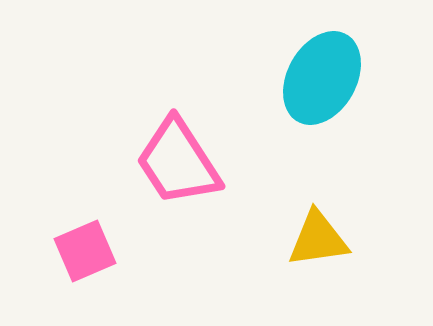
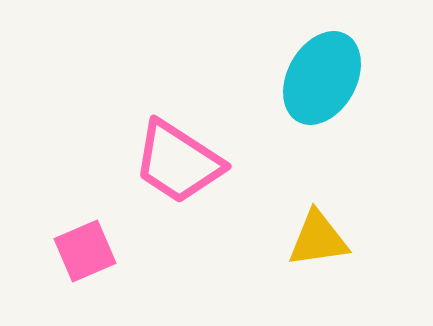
pink trapezoid: rotated 24 degrees counterclockwise
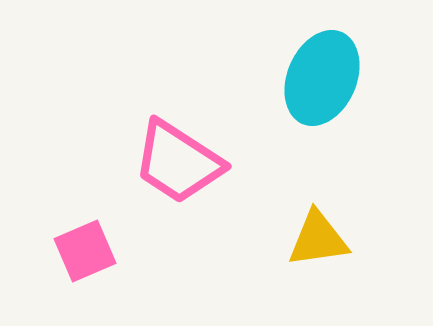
cyan ellipse: rotated 6 degrees counterclockwise
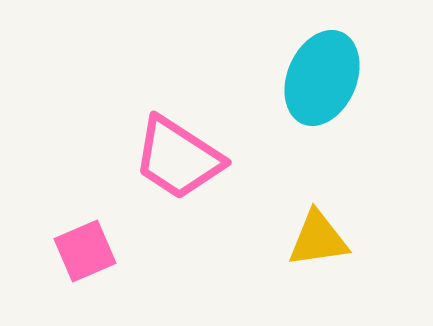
pink trapezoid: moved 4 px up
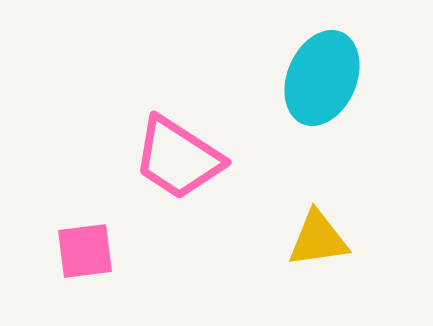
pink square: rotated 16 degrees clockwise
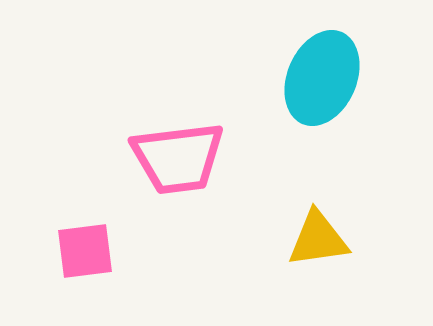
pink trapezoid: rotated 40 degrees counterclockwise
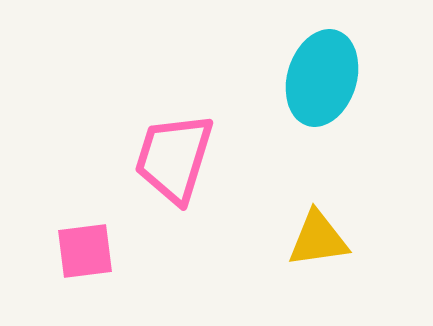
cyan ellipse: rotated 6 degrees counterclockwise
pink trapezoid: moved 4 px left; rotated 114 degrees clockwise
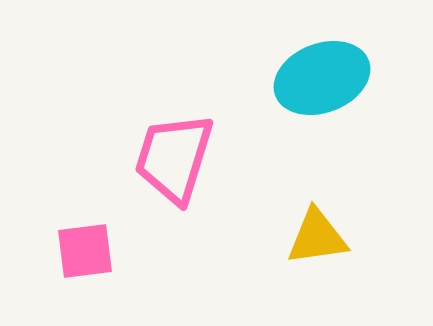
cyan ellipse: rotated 52 degrees clockwise
yellow triangle: moved 1 px left, 2 px up
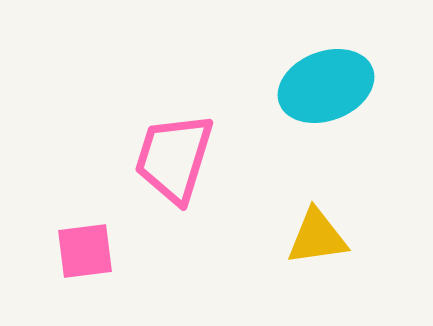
cyan ellipse: moved 4 px right, 8 px down
